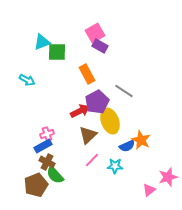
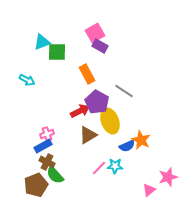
purple pentagon: rotated 15 degrees counterclockwise
brown triangle: rotated 12 degrees clockwise
pink line: moved 7 px right, 8 px down
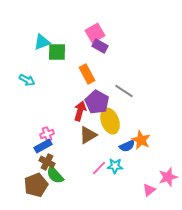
red arrow: rotated 48 degrees counterclockwise
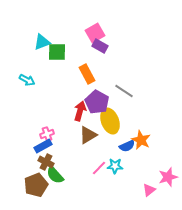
brown cross: moved 1 px left
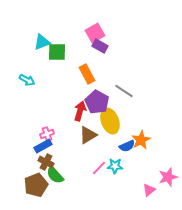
orange star: rotated 18 degrees clockwise
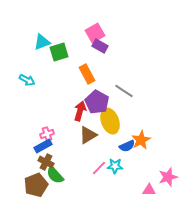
green square: moved 2 px right; rotated 18 degrees counterclockwise
pink triangle: rotated 40 degrees clockwise
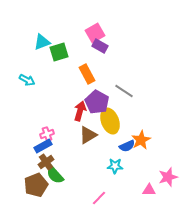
brown cross: rotated 28 degrees clockwise
pink line: moved 30 px down
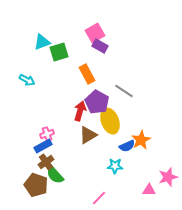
brown pentagon: rotated 30 degrees counterclockwise
